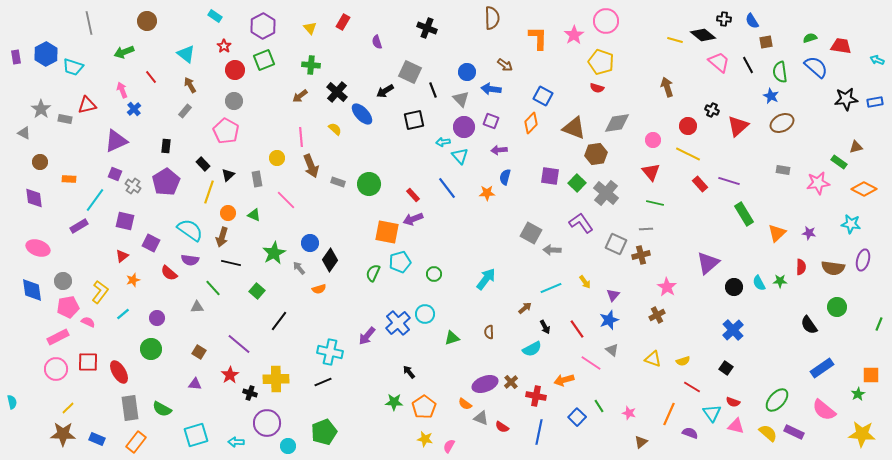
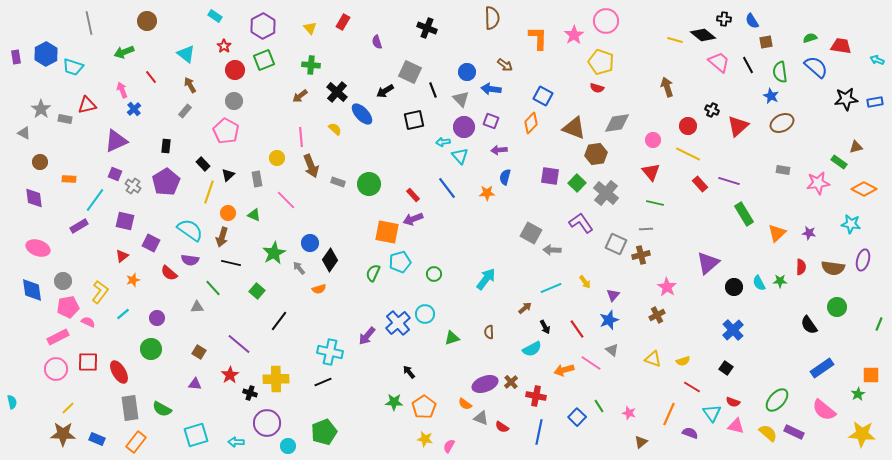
orange arrow at (564, 380): moved 10 px up
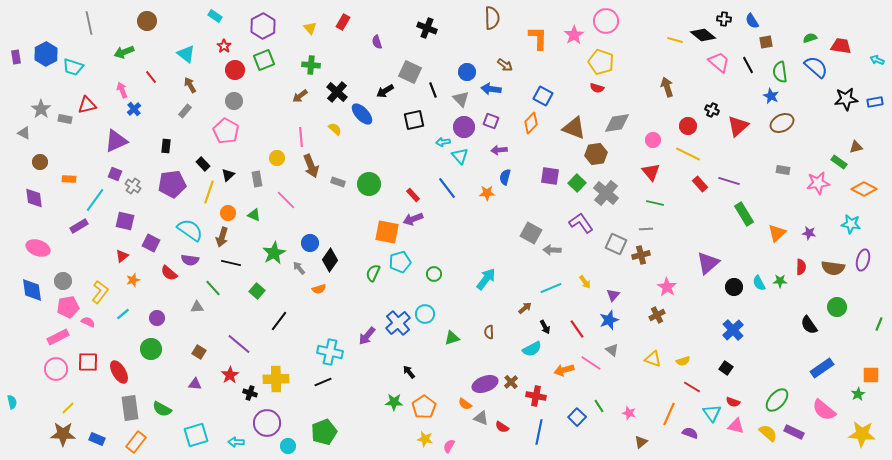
purple pentagon at (166, 182): moved 6 px right, 2 px down; rotated 24 degrees clockwise
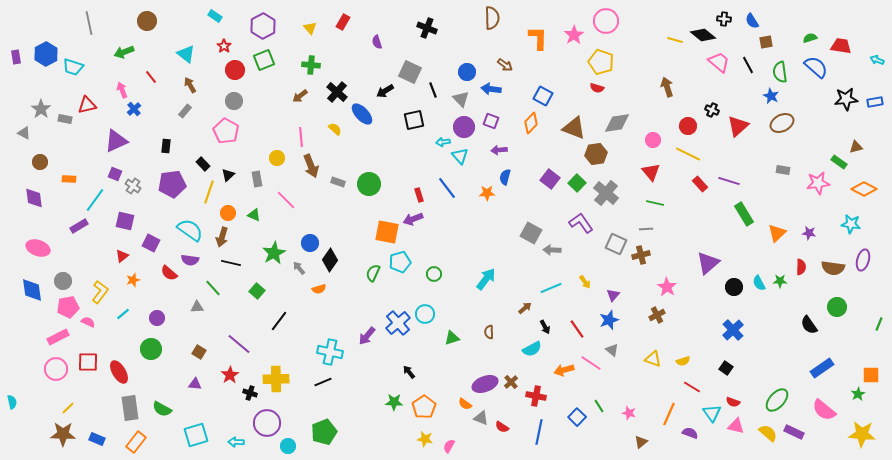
purple square at (550, 176): moved 3 px down; rotated 30 degrees clockwise
red rectangle at (413, 195): moved 6 px right; rotated 24 degrees clockwise
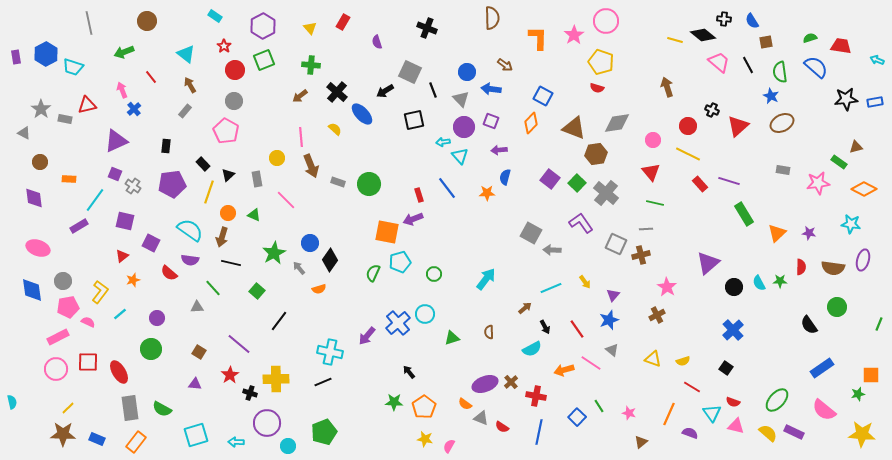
cyan line at (123, 314): moved 3 px left
green star at (858, 394): rotated 16 degrees clockwise
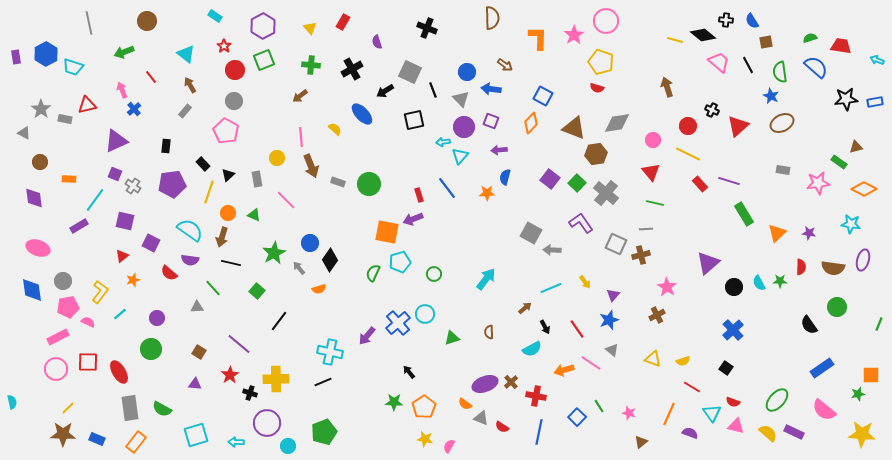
black cross at (724, 19): moved 2 px right, 1 px down
black cross at (337, 92): moved 15 px right, 23 px up; rotated 20 degrees clockwise
cyan triangle at (460, 156): rotated 24 degrees clockwise
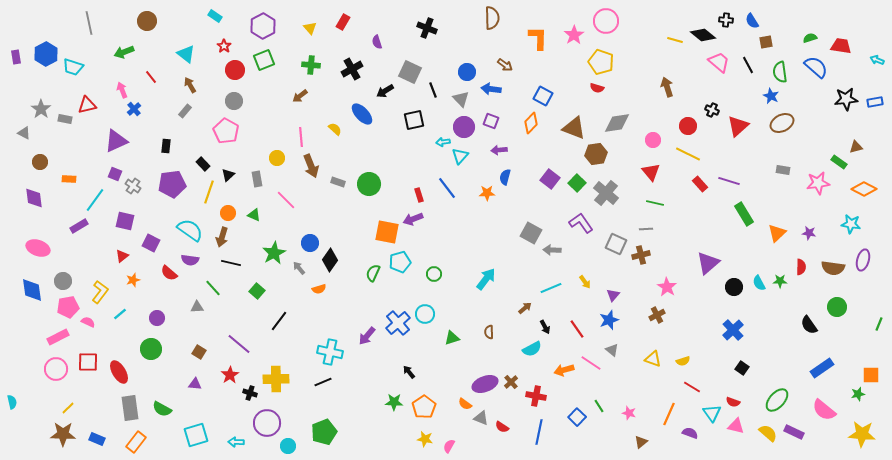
black square at (726, 368): moved 16 px right
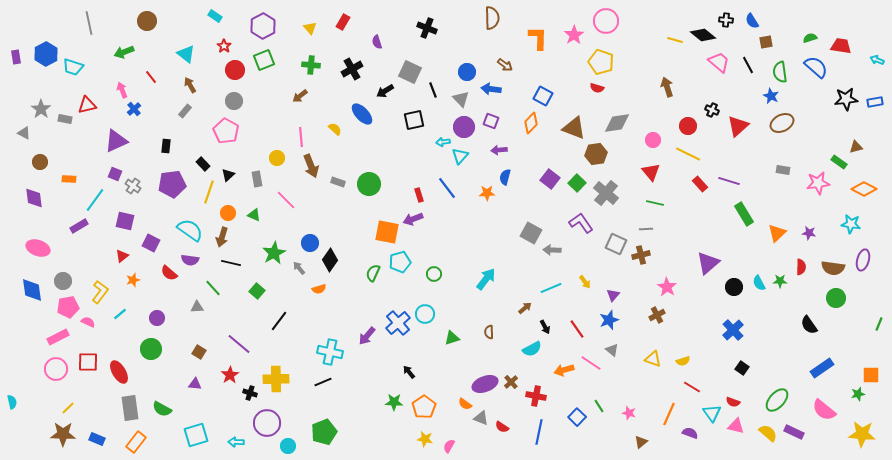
green circle at (837, 307): moved 1 px left, 9 px up
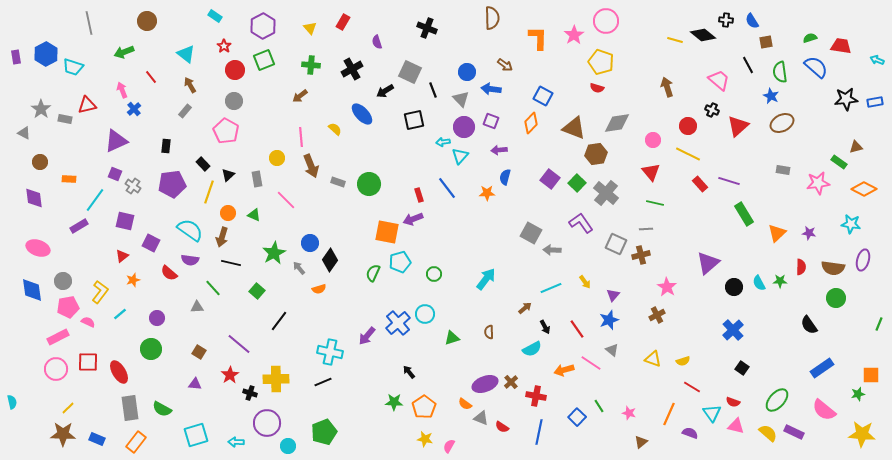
pink trapezoid at (719, 62): moved 18 px down
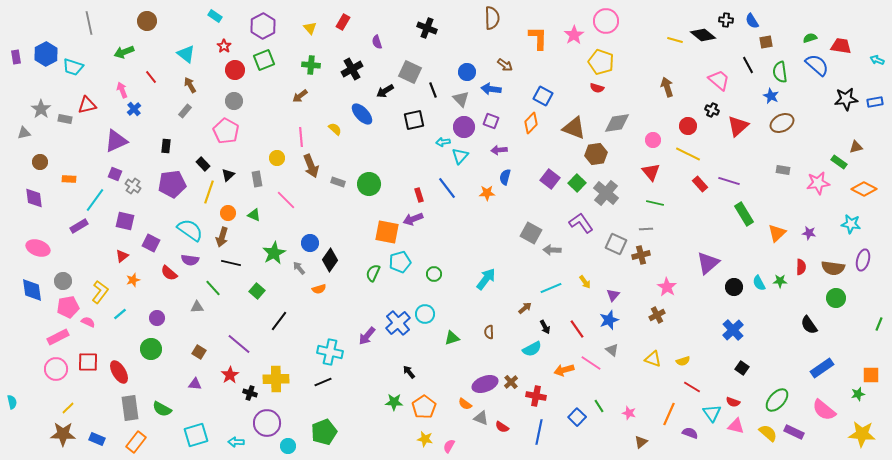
blue semicircle at (816, 67): moved 1 px right, 2 px up
gray triangle at (24, 133): rotated 40 degrees counterclockwise
